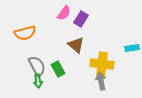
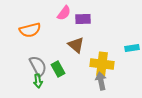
purple rectangle: moved 2 px right; rotated 56 degrees clockwise
orange semicircle: moved 5 px right, 3 px up
gray semicircle: moved 1 px right
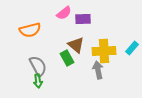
pink semicircle: rotated 14 degrees clockwise
cyan rectangle: rotated 40 degrees counterclockwise
yellow cross: moved 2 px right, 13 px up; rotated 10 degrees counterclockwise
green rectangle: moved 9 px right, 11 px up
gray arrow: moved 3 px left, 11 px up
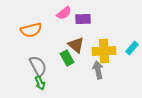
orange semicircle: moved 1 px right
green arrow: moved 2 px right, 2 px down; rotated 16 degrees counterclockwise
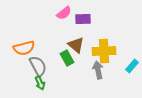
orange semicircle: moved 7 px left, 18 px down
cyan rectangle: moved 18 px down
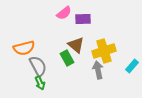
yellow cross: rotated 15 degrees counterclockwise
